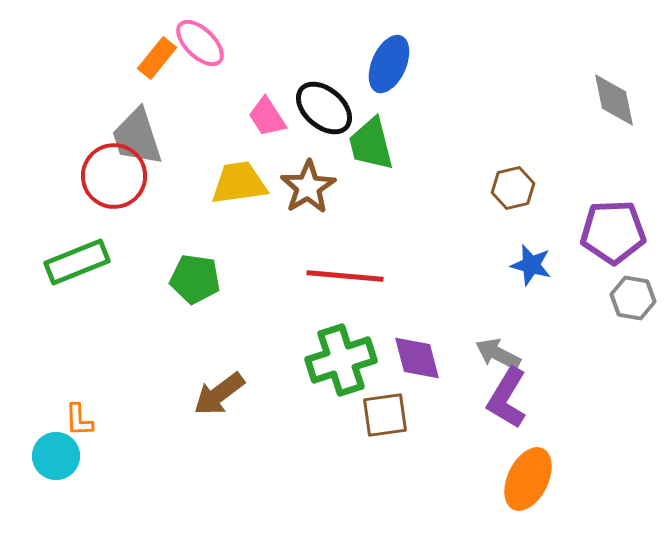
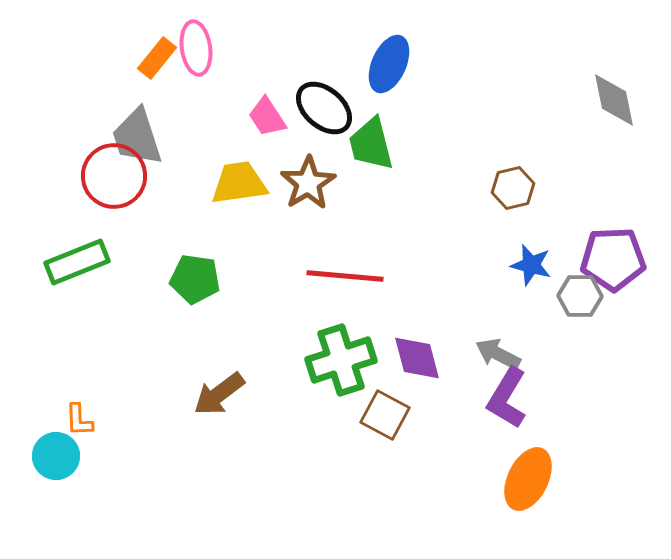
pink ellipse: moved 4 px left, 5 px down; rotated 38 degrees clockwise
brown star: moved 4 px up
purple pentagon: moved 27 px down
gray hexagon: moved 53 px left, 2 px up; rotated 9 degrees counterclockwise
brown square: rotated 36 degrees clockwise
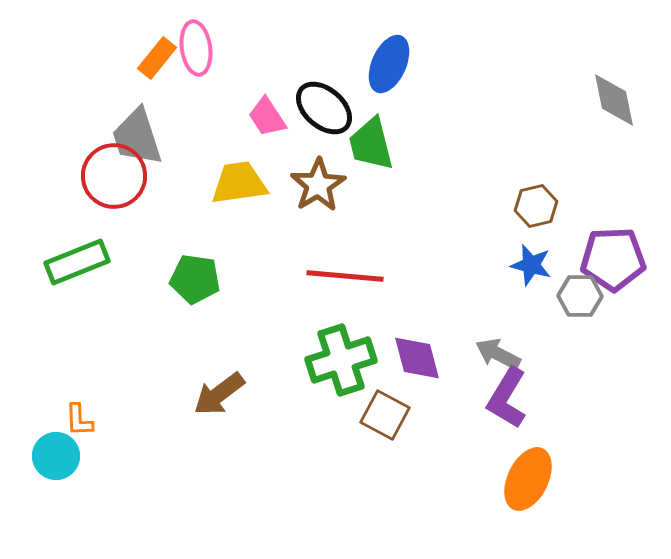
brown star: moved 10 px right, 2 px down
brown hexagon: moved 23 px right, 18 px down
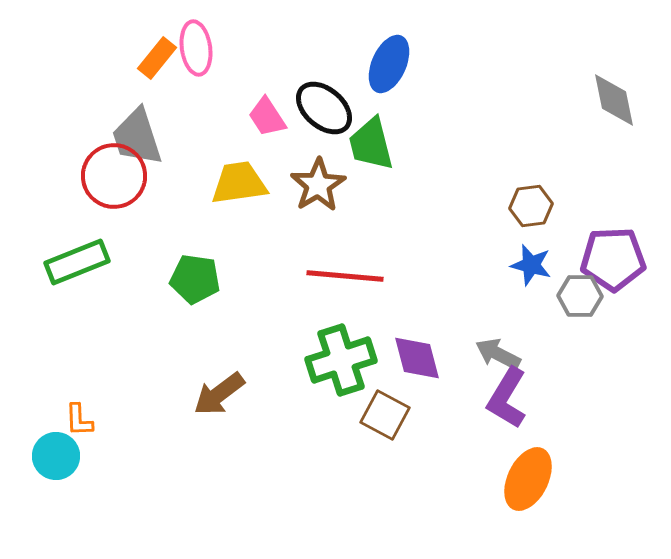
brown hexagon: moved 5 px left; rotated 6 degrees clockwise
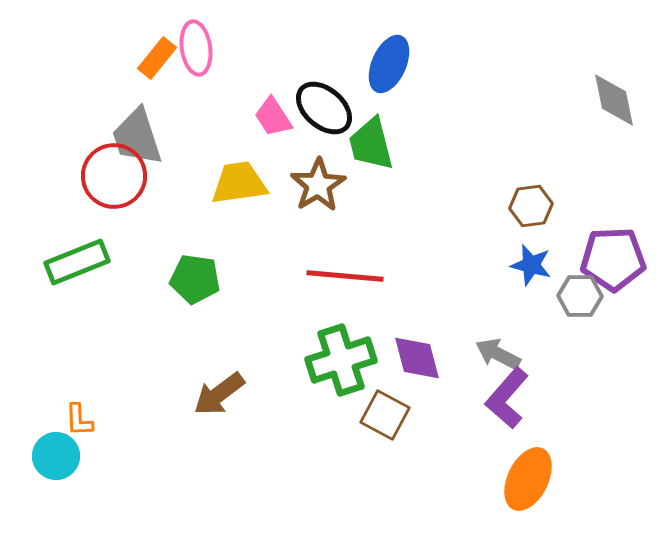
pink trapezoid: moved 6 px right
purple L-shape: rotated 10 degrees clockwise
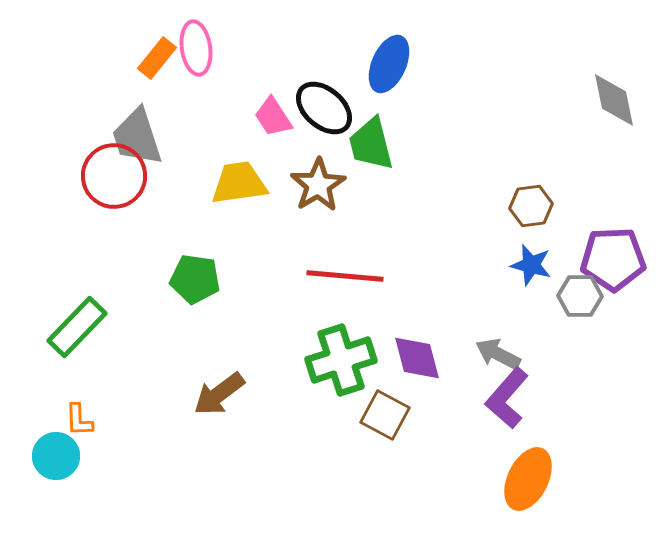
green rectangle: moved 65 px down; rotated 24 degrees counterclockwise
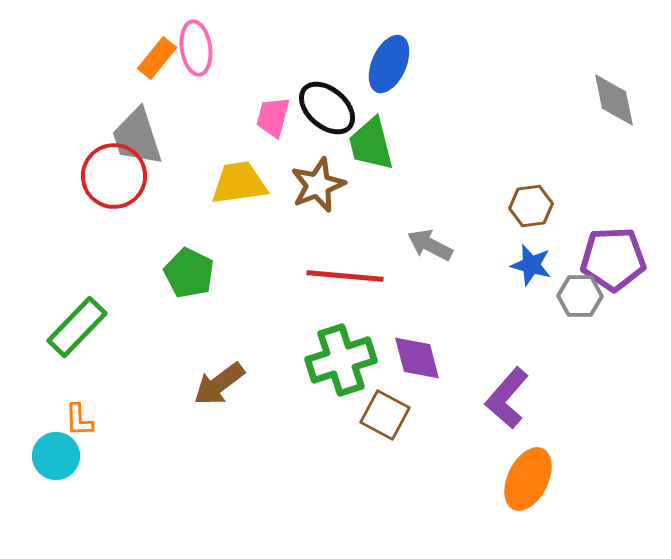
black ellipse: moved 3 px right
pink trapezoid: rotated 48 degrees clockwise
brown star: rotated 10 degrees clockwise
green pentagon: moved 6 px left, 6 px up; rotated 18 degrees clockwise
gray arrow: moved 68 px left, 109 px up
brown arrow: moved 10 px up
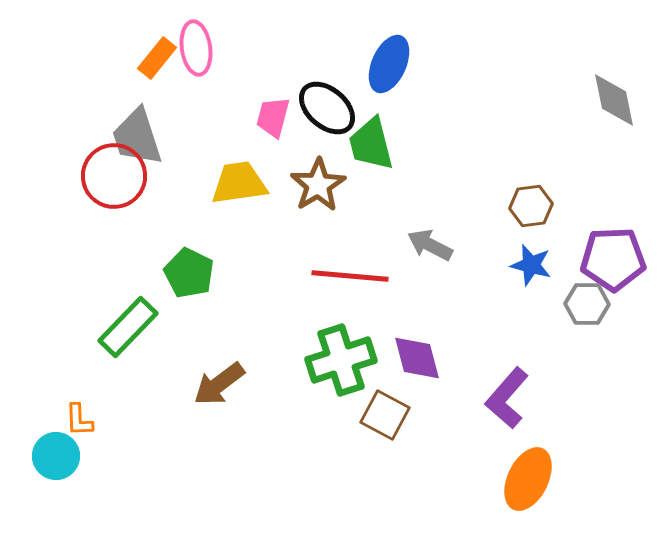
brown star: rotated 10 degrees counterclockwise
red line: moved 5 px right
gray hexagon: moved 7 px right, 8 px down
green rectangle: moved 51 px right
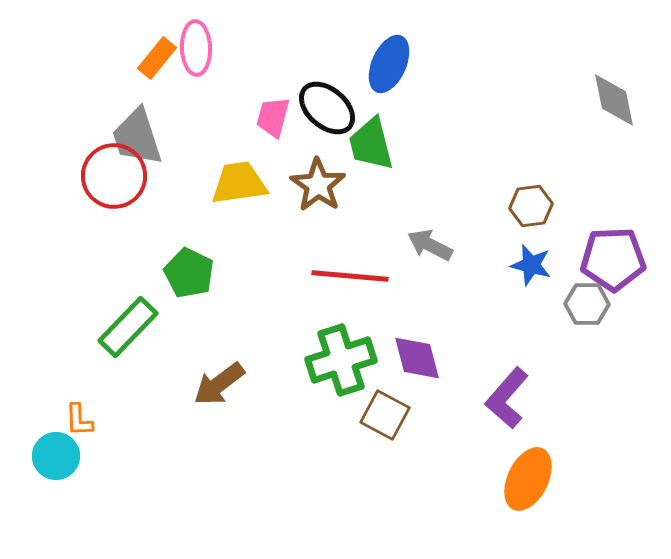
pink ellipse: rotated 6 degrees clockwise
brown star: rotated 6 degrees counterclockwise
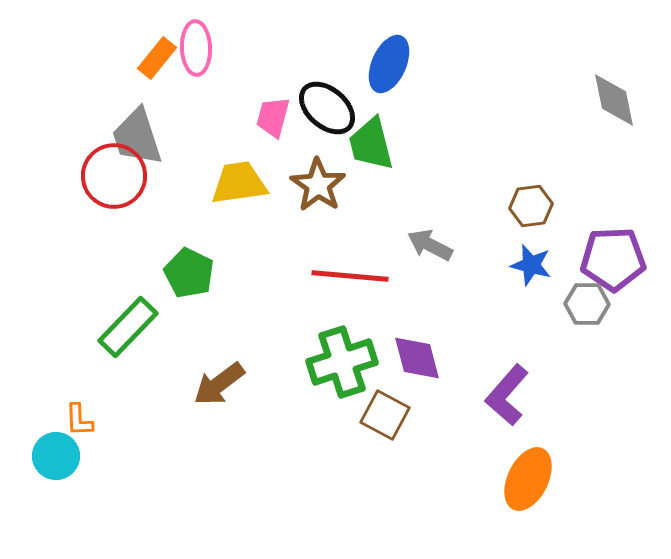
green cross: moved 1 px right, 2 px down
purple L-shape: moved 3 px up
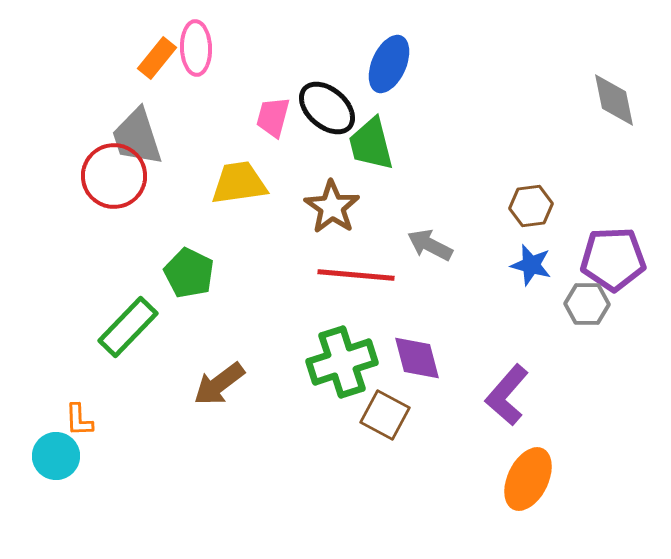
brown star: moved 14 px right, 22 px down
red line: moved 6 px right, 1 px up
